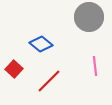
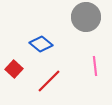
gray circle: moved 3 px left
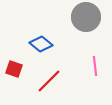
red square: rotated 24 degrees counterclockwise
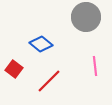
red square: rotated 18 degrees clockwise
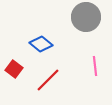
red line: moved 1 px left, 1 px up
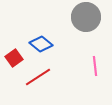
red square: moved 11 px up; rotated 18 degrees clockwise
red line: moved 10 px left, 3 px up; rotated 12 degrees clockwise
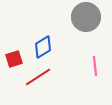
blue diamond: moved 2 px right, 3 px down; rotated 70 degrees counterclockwise
red square: moved 1 px down; rotated 18 degrees clockwise
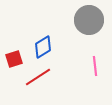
gray circle: moved 3 px right, 3 px down
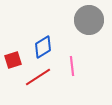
red square: moved 1 px left, 1 px down
pink line: moved 23 px left
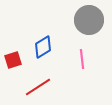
pink line: moved 10 px right, 7 px up
red line: moved 10 px down
